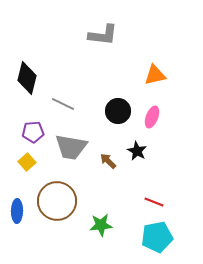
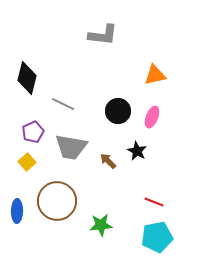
purple pentagon: rotated 20 degrees counterclockwise
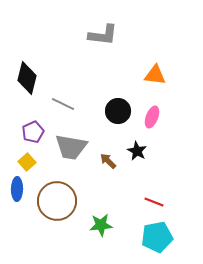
orange triangle: rotated 20 degrees clockwise
blue ellipse: moved 22 px up
